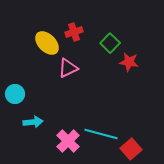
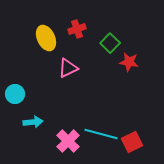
red cross: moved 3 px right, 3 px up
yellow ellipse: moved 1 px left, 5 px up; rotated 20 degrees clockwise
red square: moved 1 px right, 7 px up; rotated 15 degrees clockwise
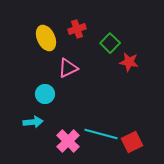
cyan circle: moved 30 px right
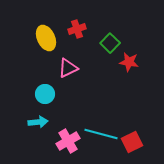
cyan arrow: moved 5 px right
pink cross: rotated 15 degrees clockwise
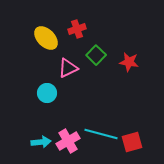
yellow ellipse: rotated 20 degrees counterclockwise
green square: moved 14 px left, 12 px down
cyan circle: moved 2 px right, 1 px up
cyan arrow: moved 3 px right, 20 px down
red square: rotated 10 degrees clockwise
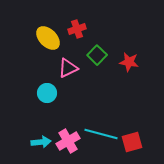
yellow ellipse: moved 2 px right
green square: moved 1 px right
